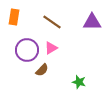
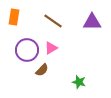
brown line: moved 1 px right, 1 px up
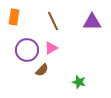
brown line: rotated 30 degrees clockwise
